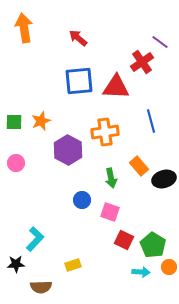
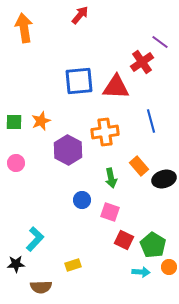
red arrow: moved 2 px right, 23 px up; rotated 90 degrees clockwise
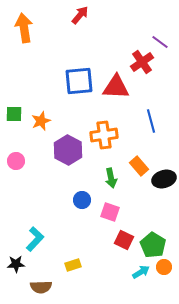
green square: moved 8 px up
orange cross: moved 1 px left, 3 px down
pink circle: moved 2 px up
orange circle: moved 5 px left
cyan arrow: rotated 36 degrees counterclockwise
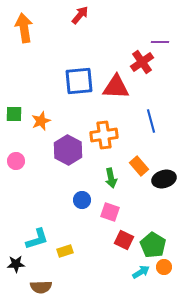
purple line: rotated 36 degrees counterclockwise
cyan L-shape: moved 2 px right; rotated 30 degrees clockwise
yellow rectangle: moved 8 px left, 14 px up
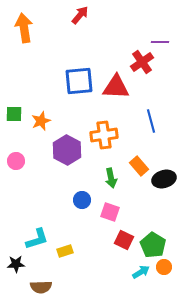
purple hexagon: moved 1 px left
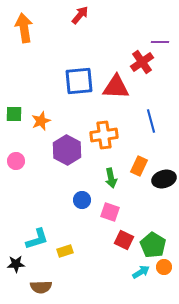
orange rectangle: rotated 66 degrees clockwise
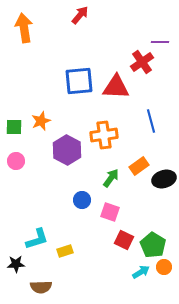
green square: moved 13 px down
orange rectangle: rotated 30 degrees clockwise
green arrow: rotated 132 degrees counterclockwise
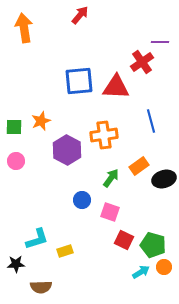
green pentagon: rotated 15 degrees counterclockwise
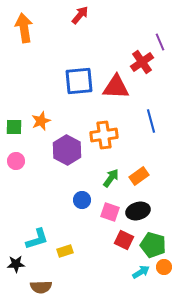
purple line: rotated 66 degrees clockwise
orange rectangle: moved 10 px down
black ellipse: moved 26 px left, 32 px down
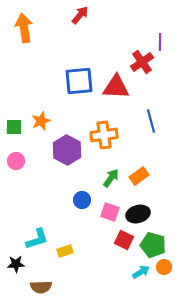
purple line: rotated 24 degrees clockwise
black ellipse: moved 3 px down
